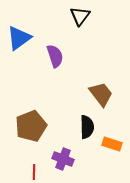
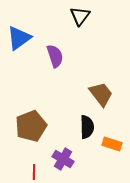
purple cross: rotated 10 degrees clockwise
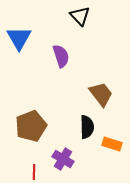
black triangle: rotated 20 degrees counterclockwise
blue triangle: rotated 24 degrees counterclockwise
purple semicircle: moved 6 px right
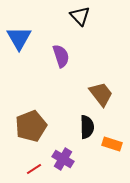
red line: moved 3 px up; rotated 56 degrees clockwise
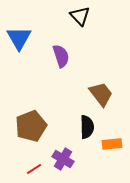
orange rectangle: rotated 24 degrees counterclockwise
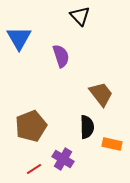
orange rectangle: rotated 18 degrees clockwise
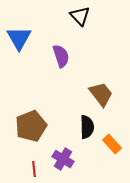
orange rectangle: rotated 36 degrees clockwise
red line: rotated 63 degrees counterclockwise
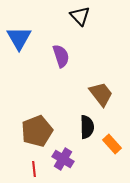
brown pentagon: moved 6 px right, 5 px down
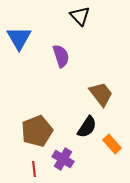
black semicircle: rotated 35 degrees clockwise
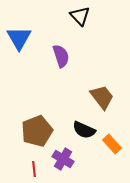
brown trapezoid: moved 1 px right, 3 px down
black semicircle: moved 3 px left, 3 px down; rotated 80 degrees clockwise
